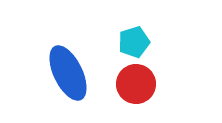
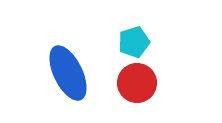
red circle: moved 1 px right, 1 px up
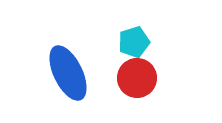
red circle: moved 5 px up
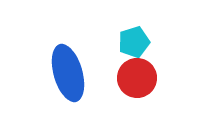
blue ellipse: rotated 10 degrees clockwise
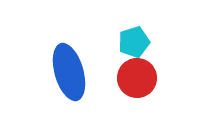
blue ellipse: moved 1 px right, 1 px up
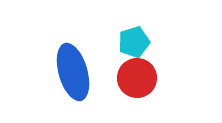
blue ellipse: moved 4 px right
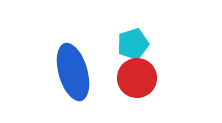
cyan pentagon: moved 1 px left, 2 px down
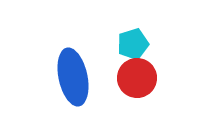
blue ellipse: moved 5 px down; rotated 4 degrees clockwise
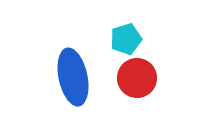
cyan pentagon: moved 7 px left, 5 px up
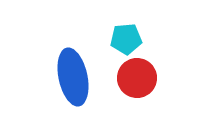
cyan pentagon: rotated 12 degrees clockwise
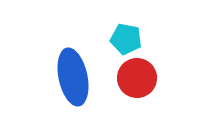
cyan pentagon: rotated 16 degrees clockwise
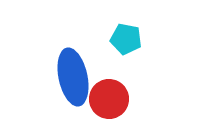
red circle: moved 28 px left, 21 px down
